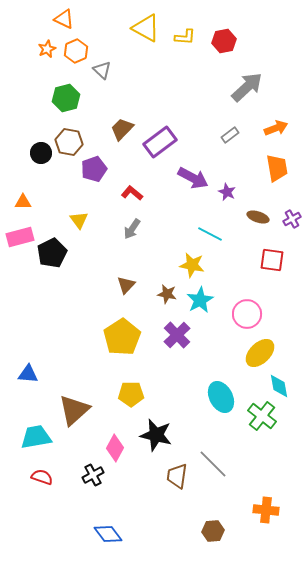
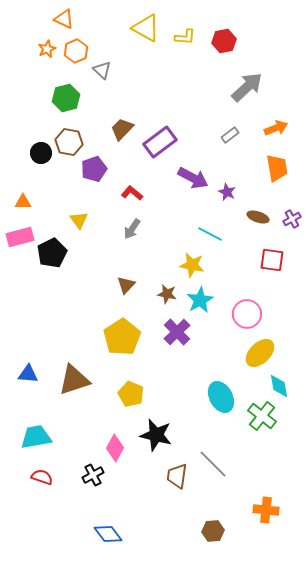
purple cross at (177, 335): moved 3 px up
yellow pentagon at (131, 394): rotated 25 degrees clockwise
brown triangle at (74, 410): moved 30 px up; rotated 24 degrees clockwise
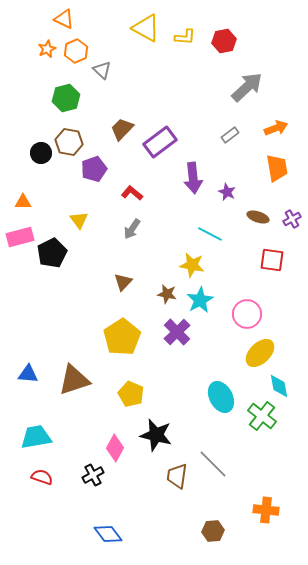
purple arrow at (193, 178): rotated 56 degrees clockwise
brown triangle at (126, 285): moved 3 px left, 3 px up
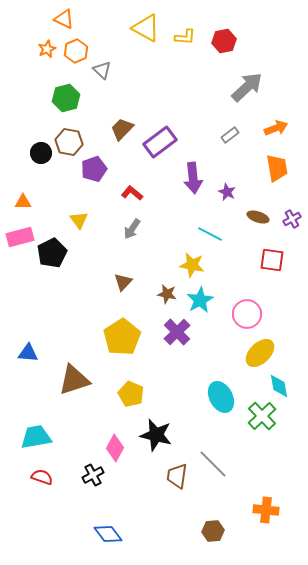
blue triangle at (28, 374): moved 21 px up
green cross at (262, 416): rotated 8 degrees clockwise
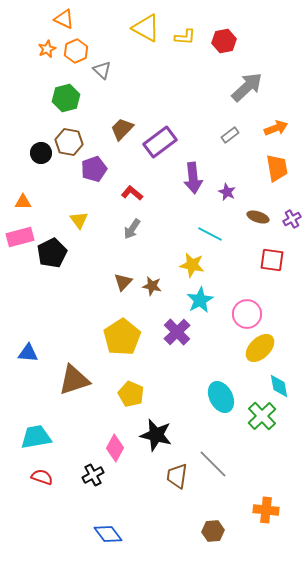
brown star at (167, 294): moved 15 px left, 8 px up
yellow ellipse at (260, 353): moved 5 px up
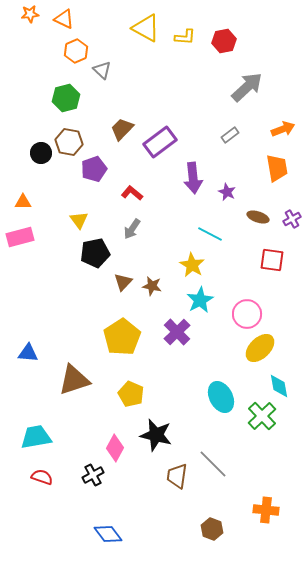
orange star at (47, 49): moved 17 px left, 35 px up; rotated 18 degrees clockwise
orange arrow at (276, 128): moved 7 px right, 1 px down
black pentagon at (52, 253): moved 43 px right; rotated 16 degrees clockwise
yellow star at (192, 265): rotated 20 degrees clockwise
brown hexagon at (213, 531): moved 1 px left, 2 px up; rotated 25 degrees clockwise
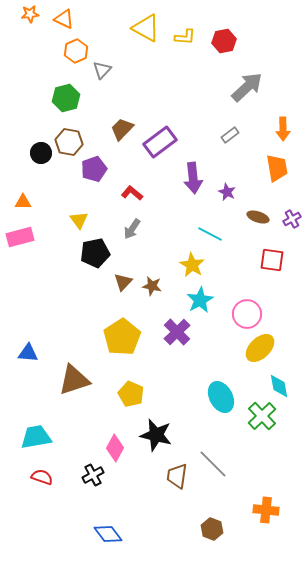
gray triangle at (102, 70): rotated 30 degrees clockwise
orange arrow at (283, 129): rotated 110 degrees clockwise
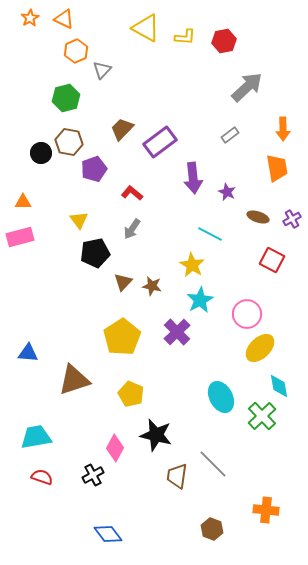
orange star at (30, 14): moved 4 px down; rotated 24 degrees counterclockwise
red square at (272, 260): rotated 20 degrees clockwise
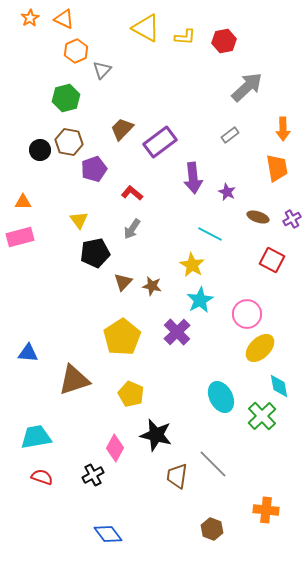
black circle at (41, 153): moved 1 px left, 3 px up
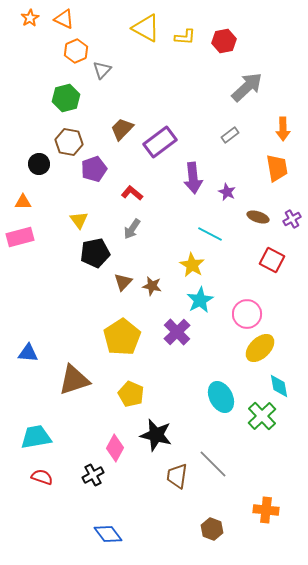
black circle at (40, 150): moved 1 px left, 14 px down
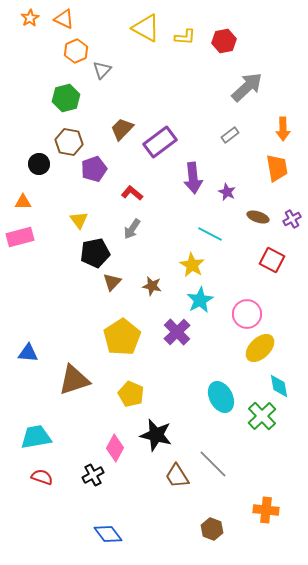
brown triangle at (123, 282): moved 11 px left
brown trapezoid at (177, 476): rotated 40 degrees counterclockwise
